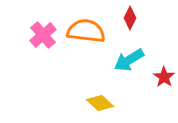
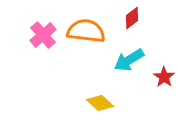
red diamond: moved 2 px right; rotated 25 degrees clockwise
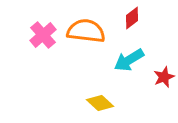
red star: rotated 15 degrees clockwise
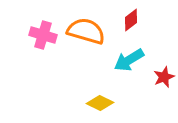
red diamond: moved 1 px left, 2 px down
orange semicircle: rotated 9 degrees clockwise
pink cross: rotated 32 degrees counterclockwise
yellow diamond: rotated 16 degrees counterclockwise
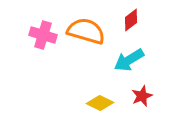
red star: moved 22 px left, 19 px down
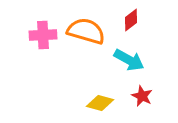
pink cross: rotated 20 degrees counterclockwise
cyan arrow: rotated 120 degrees counterclockwise
red star: rotated 25 degrees counterclockwise
yellow diamond: rotated 12 degrees counterclockwise
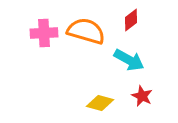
pink cross: moved 1 px right, 2 px up
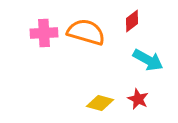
red diamond: moved 1 px right, 1 px down
orange semicircle: moved 1 px down
cyan arrow: moved 19 px right
red star: moved 4 px left, 3 px down
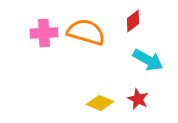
red diamond: moved 1 px right
yellow diamond: rotated 8 degrees clockwise
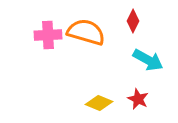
red diamond: rotated 25 degrees counterclockwise
pink cross: moved 4 px right, 2 px down
yellow diamond: moved 1 px left
